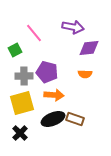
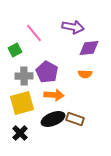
purple pentagon: rotated 15 degrees clockwise
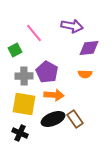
purple arrow: moved 1 px left, 1 px up
yellow square: moved 2 px right, 1 px down; rotated 25 degrees clockwise
brown rectangle: rotated 36 degrees clockwise
black cross: rotated 21 degrees counterclockwise
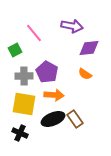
orange semicircle: rotated 32 degrees clockwise
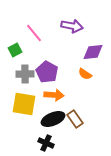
purple diamond: moved 4 px right, 4 px down
gray cross: moved 1 px right, 2 px up
black cross: moved 26 px right, 10 px down
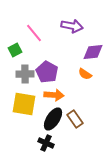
black ellipse: rotated 35 degrees counterclockwise
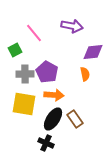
orange semicircle: rotated 136 degrees counterclockwise
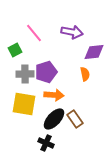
purple arrow: moved 6 px down
purple diamond: moved 1 px right
purple pentagon: moved 1 px left; rotated 25 degrees clockwise
black ellipse: moved 1 px right; rotated 10 degrees clockwise
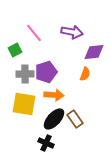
orange semicircle: rotated 32 degrees clockwise
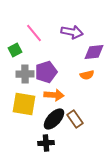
orange semicircle: moved 2 px right, 1 px down; rotated 56 degrees clockwise
black cross: rotated 28 degrees counterclockwise
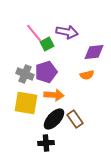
purple arrow: moved 5 px left
green square: moved 32 px right, 6 px up
gray cross: rotated 24 degrees clockwise
yellow square: moved 2 px right, 1 px up
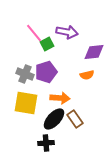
orange arrow: moved 6 px right, 3 px down
